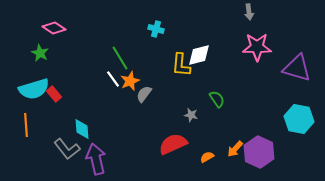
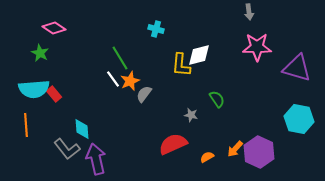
cyan semicircle: rotated 12 degrees clockwise
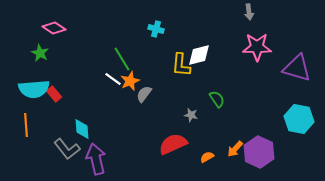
green line: moved 2 px right, 1 px down
white line: rotated 18 degrees counterclockwise
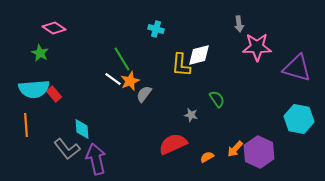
gray arrow: moved 10 px left, 12 px down
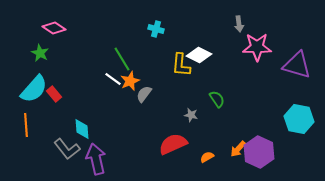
white diamond: rotated 40 degrees clockwise
purple triangle: moved 3 px up
cyan semicircle: rotated 44 degrees counterclockwise
orange arrow: moved 3 px right
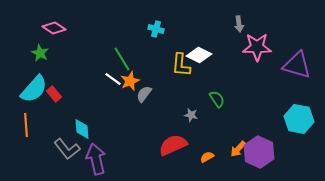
red semicircle: moved 1 px down
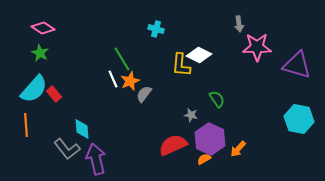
pink diamond: moved 11 px left
white line: rotated 30 degrees clockwise
purple hexagon: moved 49 px left, 13 px up
orange semicircle: moved 3 px left, 2 px down
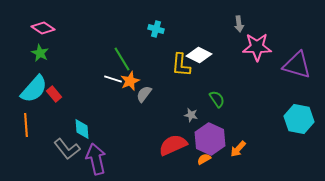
white line: rotated 48 degrees counterclockwise
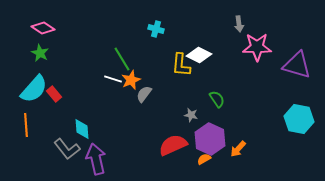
orange star: moved 1 px right, 1 px up
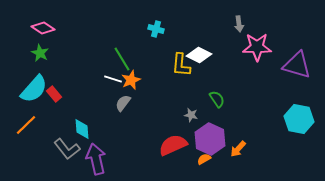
gray semicircle: moved 21 px left, 9 px down
orange line: rotated 50 degrees clockwise
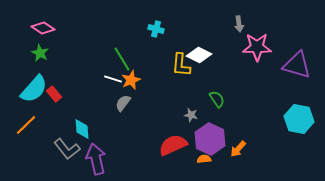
orange semicircle: rotated 24 degrees clockwise
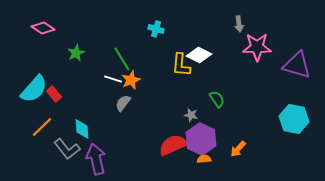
green star: moved 36 px right; rotated 18 degrees clockwise
cyan hexagon: moved 5 px left
orange line: moved 16 px right, 2 px down
purple hexagon: moved 9 px left
